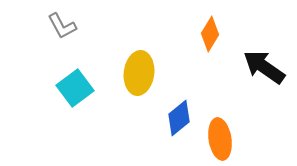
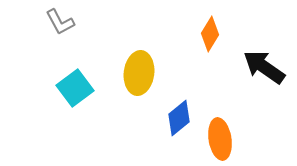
gray L-shape: moved 2 px left, 4 px up
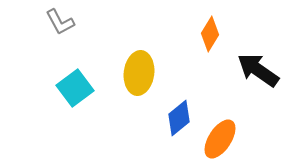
black arrow: moved 6 px left, 3 px down
orange ellipse: rotated 42 degrees clockwise
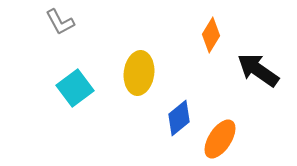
orange diamond: moved 1 px right, 1 px down
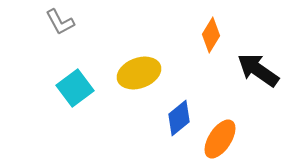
yellow ellipse: rotated 63 degrees clockwise
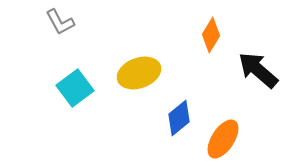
black arrow: rotated 6 degrees clockwise
orange ellipse: moved 3 px right
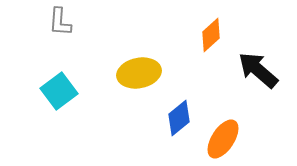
gray L-shape: rotated 32 degrees clockwise
orange diamond: rotated 16 degrees clockwise
yellow ellipse: rotated 9 degrees clockwise
cyan square: moved 16 px left, 3 px down
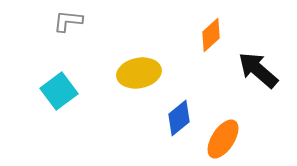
gray L-shape: moved 8 px right, 1 px up; rotated 92 degrees clockwise
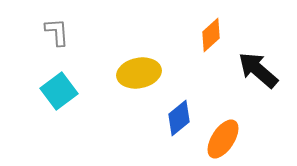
gray L-shape: moved 11 px left, 11 px down; rotated 80 degrees clockwise
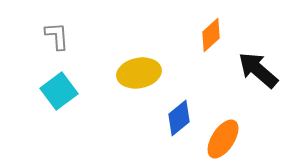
gray L-shape: moved 4 px down
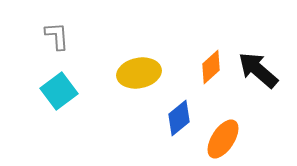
orange diamond: moved 32 px down
